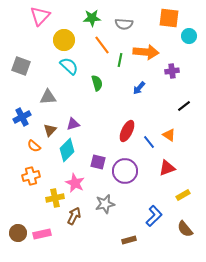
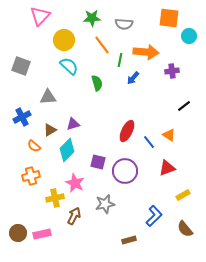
blue arrow: moved 6 px left, 10 px up
brown triangle: rotated 16 degrees clockwise
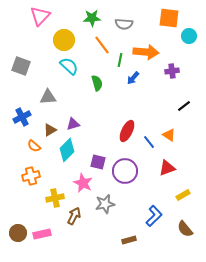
pink star: moved 8 px right
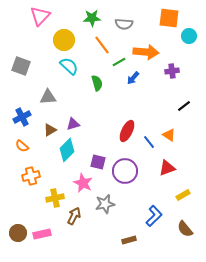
green line: moved 1 px left, 2 px down; rotated 48 degrees clockwise
orange semicircle: moved 12 px left
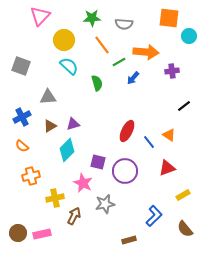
brown triangle: moved 4 px up
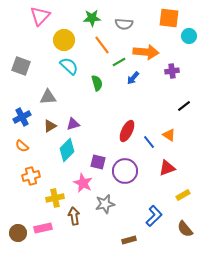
brown arrow: rotated 36 degrees counterclockwise
pink rectangle: moved 1 px right, 6 px up
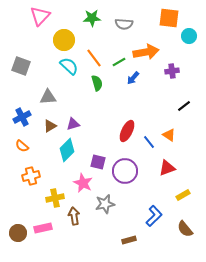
orange line: moved 8 px left, 13 px down
orange arrow: rotated 15 degrees counterclockwise
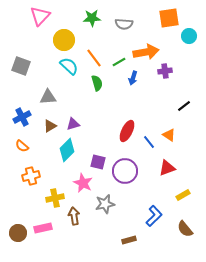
orange square: rotated 15 degrees counterclockwise
purple cross: moved 7 px left
blue arrow: rotated 24 degrees counterclockwise
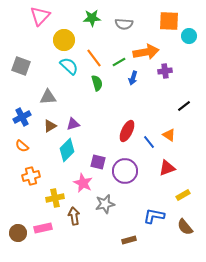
orange square: moved 3 px down; rotated 10 degrees clockwise
blue L-shape: rotated 125 degrees counterclockwise
brown semicircle: moved 2 px up
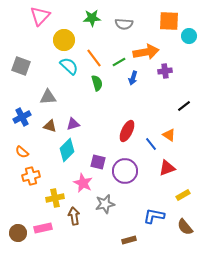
brown triangle: rotated 48 degrees clockwise
blue line: moved 2 px right, 2 px down
orange semicircle: moved 6 px down
